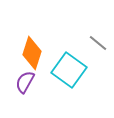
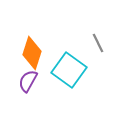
gray line: rotated 24 degrees clockwise
purple semicircle: moved 3 px right, 1 px up
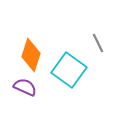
orange diamond: moved 1 px left, 2 px down
purple semicircle: moved 3 px left, 6 px down; rotated 85 degrees clockwise
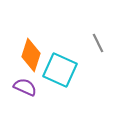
cyan square: moved 9 px left; rotated 12 degrees counterclockwise
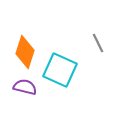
orange diamond: moved 6 px left, 3 px up
purple semicircle: rotated 10 degrees counterclockwise
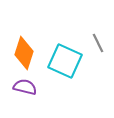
orange diamond: moved 1 px left, 1 px down
cyan square: moved 5 px right, 9 px up
